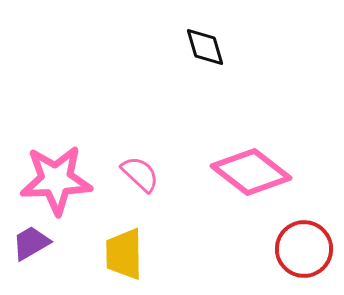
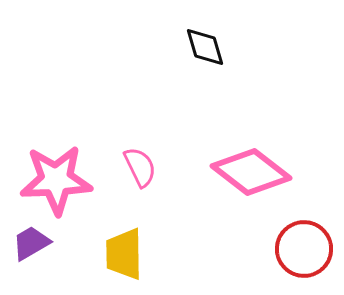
pink semicircle: moved 7 px up; rotated 21 degrees clockwise
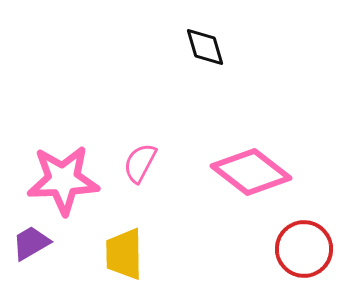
pink semicircle: moved 4 px up; rotated 126 degrees counterclockwise
pink star: moved 7 px right
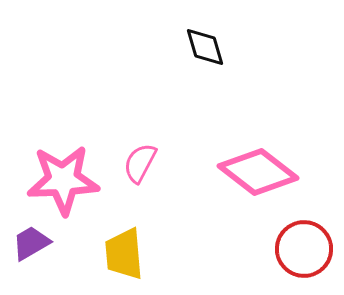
pink diamond: moved 7 px right
yellow trapezoid: rotated 4 degrees counterclockwise
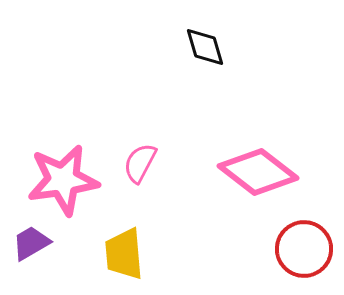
pink star: rotated 6 degrees counterclockwise
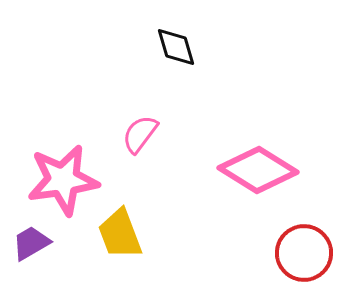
black diamond: moved 29 px left
pink semicircle: moved 29 px up; rotated 9 degrees clockwise
pink diamond: moved 2 px up; rotated 6 degrees counterclockwise
red circle: moved 4 px down
yellow trapezoid: moved 4 px left, 20 px up; rotated 16 degrees counterclockwise
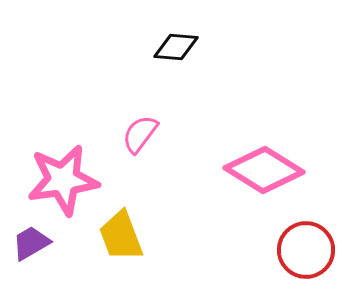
black diamond: rotated 69 degrees counterclockwise
pink diamond: moved 6 px right
yellow trapezoid: moved 1 px right, 2 px down
red circle: moved 2 px right, 3 px up
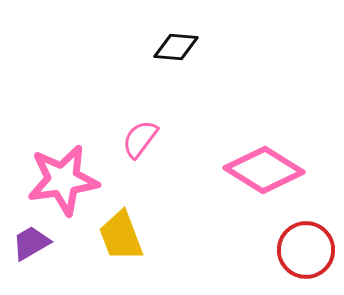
pink semicircle: moved 5 px down
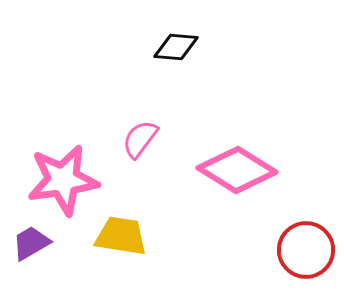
pink diamond: moved 27 px left
yellow trapezoid: rotated 120 degrees clockwise
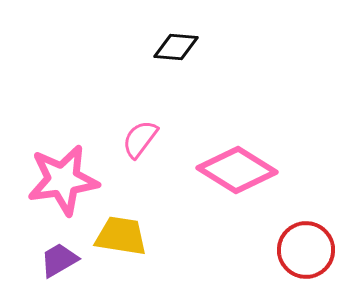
purple trapezoid: moved 28 px right, 17 px down
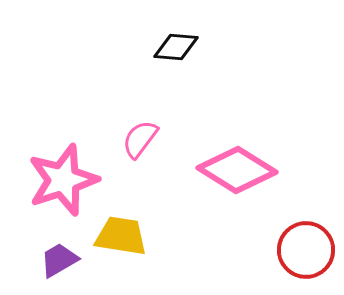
pink star: rotated 10 degrees counterclockwise
